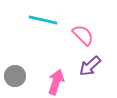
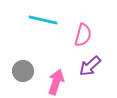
pink semicircle: rotated 60 degrees clockwise
gray circle: moved 8 px right, 5 px up
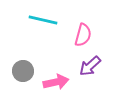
pink arrow: rotated 60 degrees clockwise
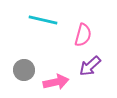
gray circle: moved 1 px right, 1 px up
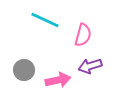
cyan line: moved 2 px right; rotated 12 degrees clockwise
purple arrow: rotated 25 degrees clockwise
pink arrow: moved 2 px right, 2 px up
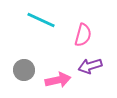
cyan line: moved 4 px left
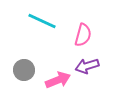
cyan line: moved 1 px right, 1 px down
purple arrow: moved 3 px left
pink arrow: rotated 10 degrees counterclockwise
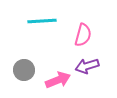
cyan line: rotated 28 degrees counterclockwise
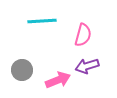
gray circle: moved 2 px left
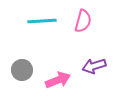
pink semicircle: moved 14 px up
purple arrow: moved 7 px right
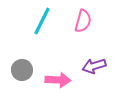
cyan line: rotated 60 degrees counterclockwise
pink arrow: rotated 25 degrees clockwise
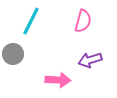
cyan line: moved 11 px left
purple arrow: moved 4 px left, 6 px up
gray circle: moved 9 px left, 16 px up
